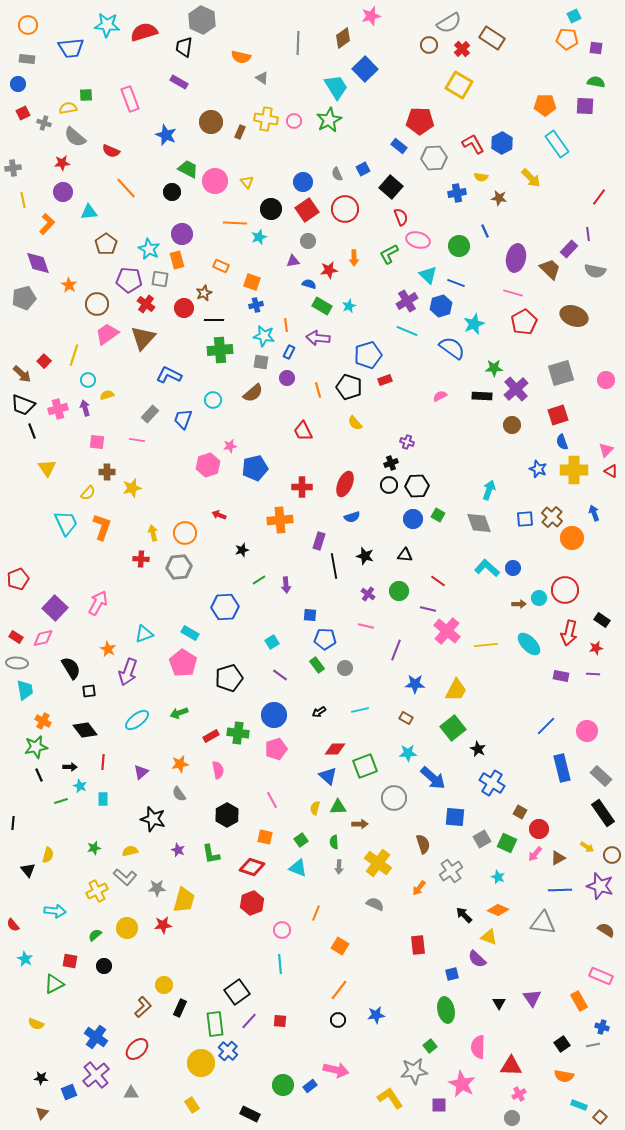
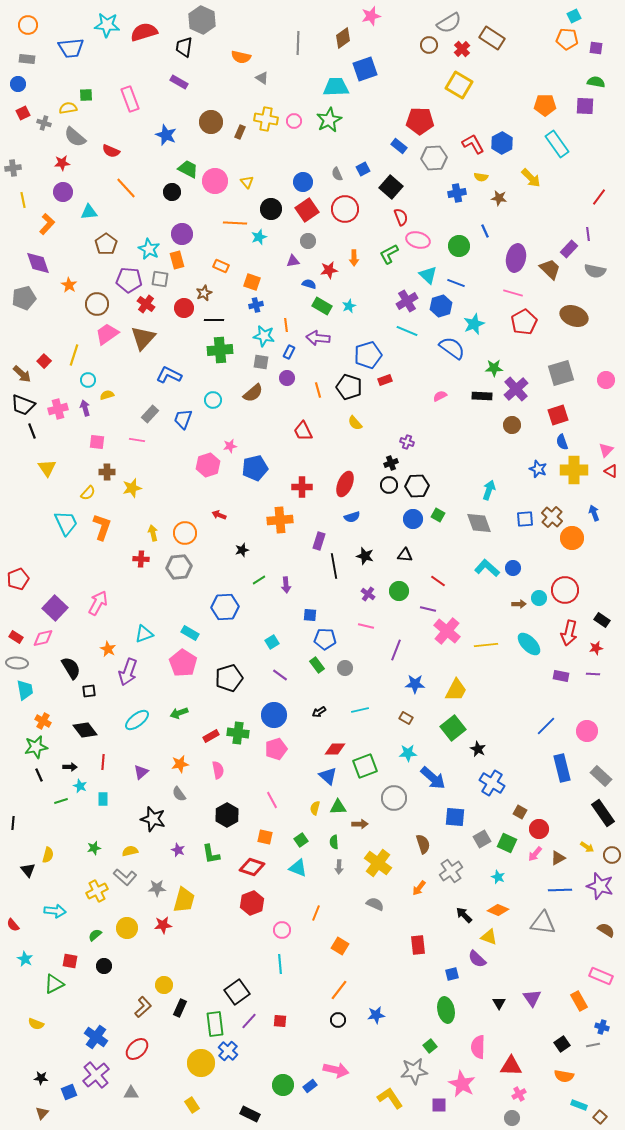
blue square at (365, 69): rotated 25 degrees clockwise
cyan trapezoid at (336, 87): rotated 60 degrees counterclockwise
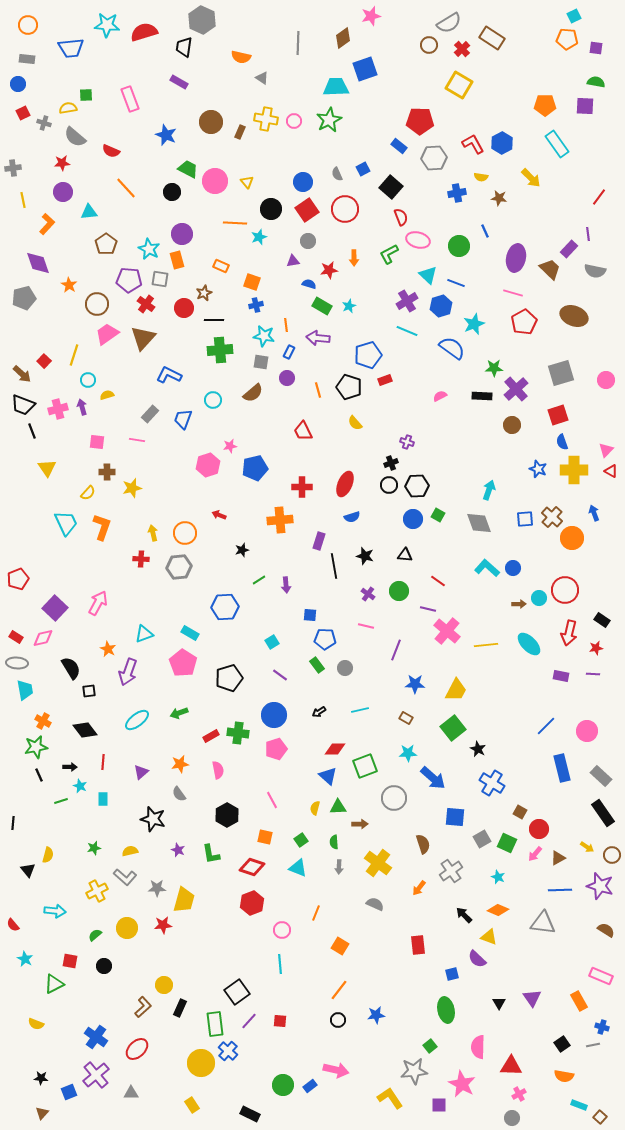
purple arrow at (85, 408): moved 3 px left, 1 px up
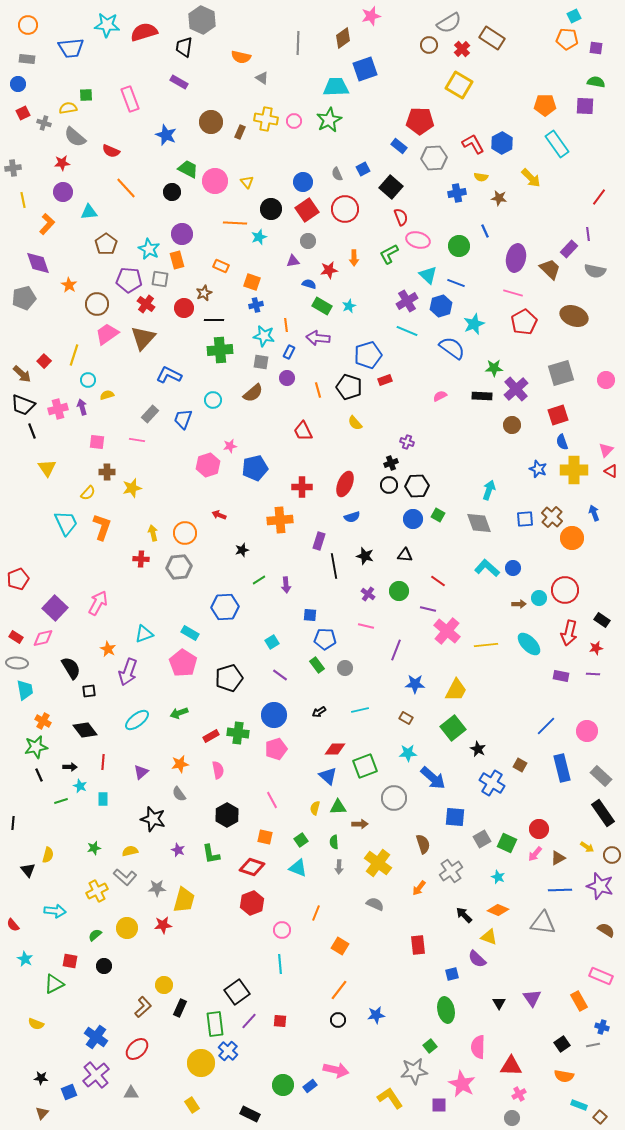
brown square at (520, 812): moved 47 px up
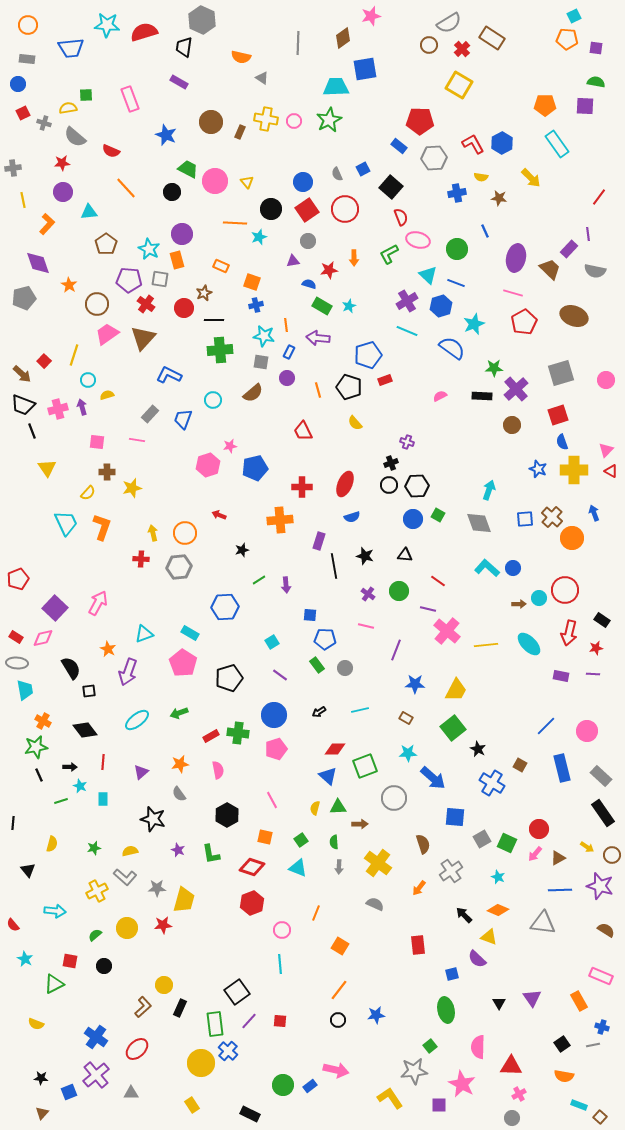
blue square at (365, 69): rotated 10 degrees clockwise
green circle at (459, 246): moved 2 px left, 3 px down
yellow semicircle at (48, 855): moved 4 px right, 11 px up
